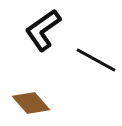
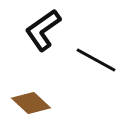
brown diamond: rotated 6 degrees counterclockwise
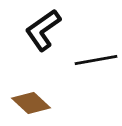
black line: rotated 39 degrees counterclockwise
